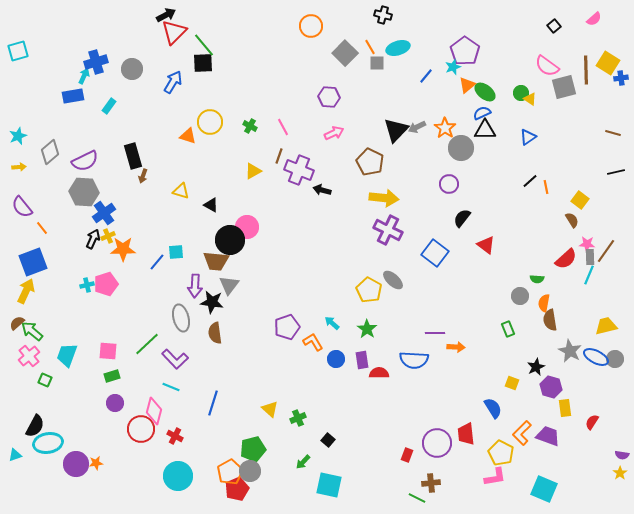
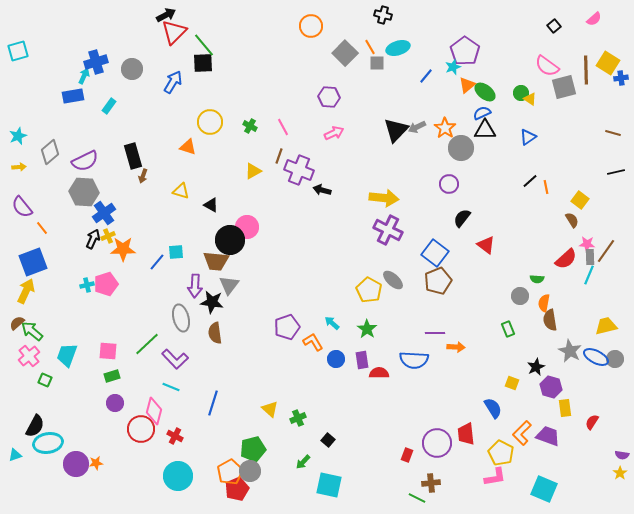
orange triangle at (188, 136): moved 11 px down
brown pentagon at (370, 162): moved 68 px right, 119 px down; rotated 24 degrees clockwise
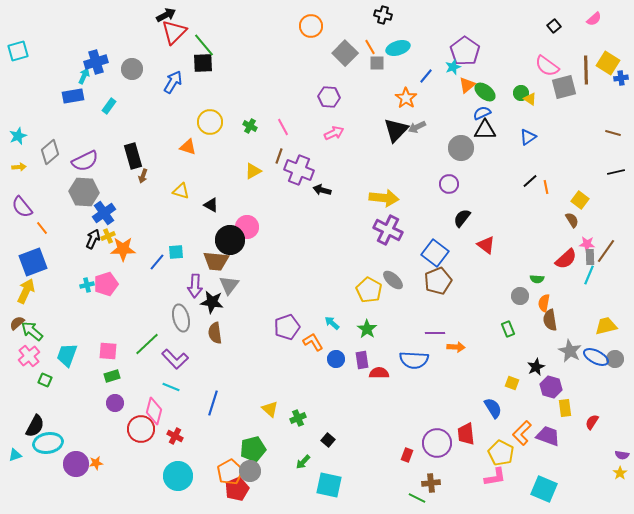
orange star at (445, 128): moved 39 px left, 30 px up
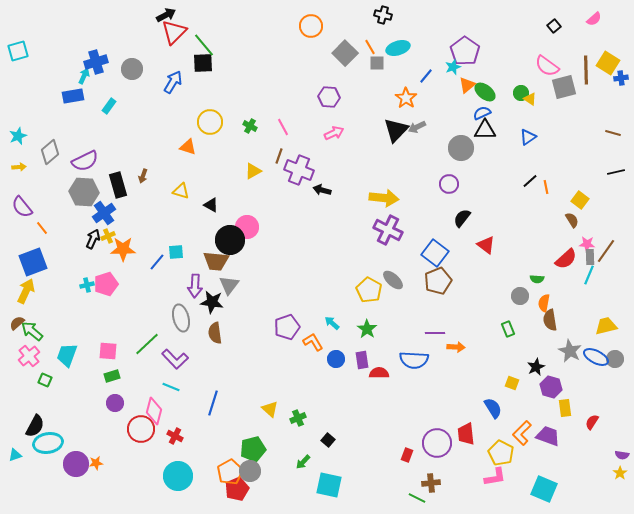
black rectangle at (133, 156): moved 15 px left, 29 px down
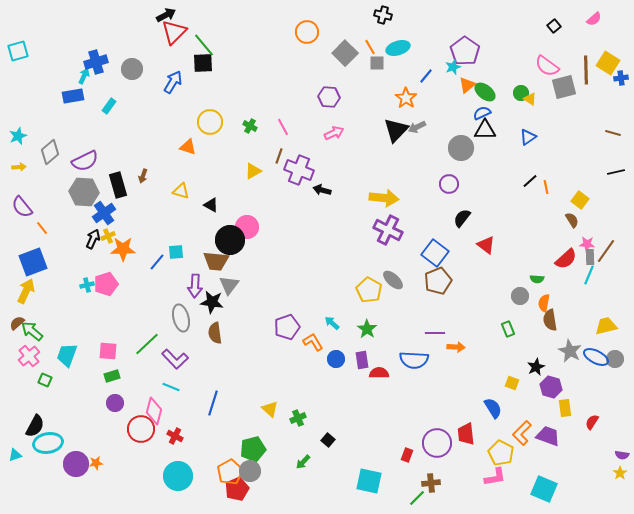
orange circle at (311, 26): moved 4 px left, 6 px down
cyan square at (329, 485): moved 40 px right, 4 px up
green line at (417, 498): rotated 72 degrees counterclockwise
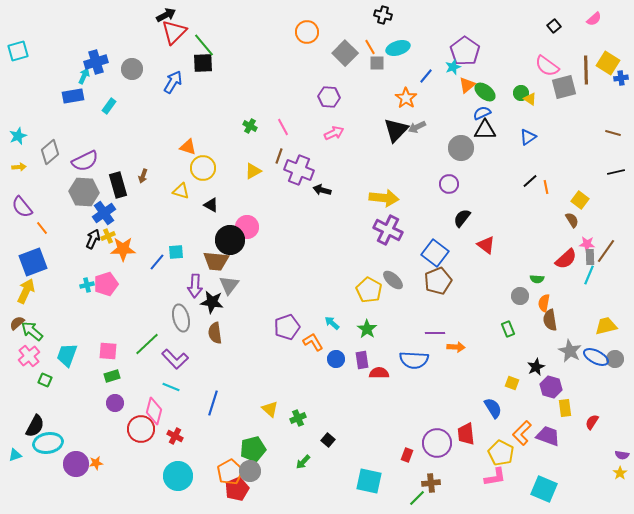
yellow circle at (210, 122): moved 7 px left, 46 px down
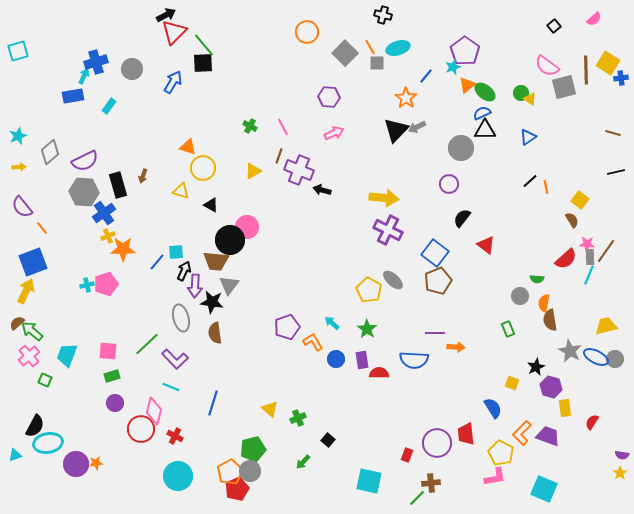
black arrow at (93, 239): moved 91 px right, 32 px down
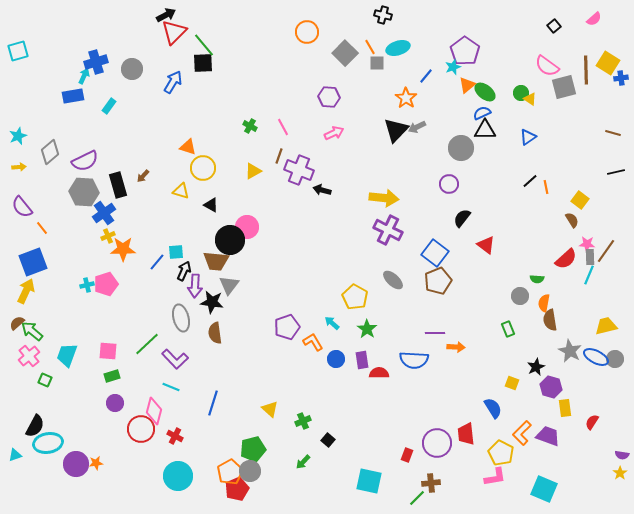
brown arrow at (143, 176): rotated 24 degrees clockwise
yellow pentagon at (369, 290): moved 14 px left, 7 px down
green cross at (298, 418): moved 5 px right, 3 px down
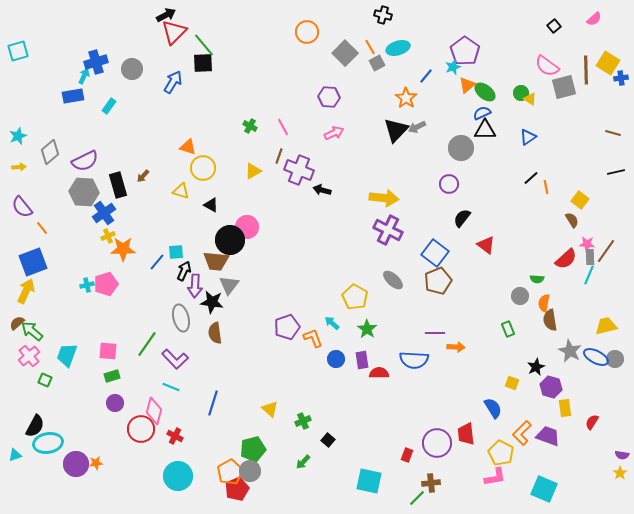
gray square at (377, 63): rotated 28 degrees counterclockwise
black line at (530, 181): moved 1 px right, 3 px up
orange L-shape at (313, 342): moved 4 px up; rotated 10 degrees clockwise
green line at (147, 344): rotated 12 degrees counterclockwise
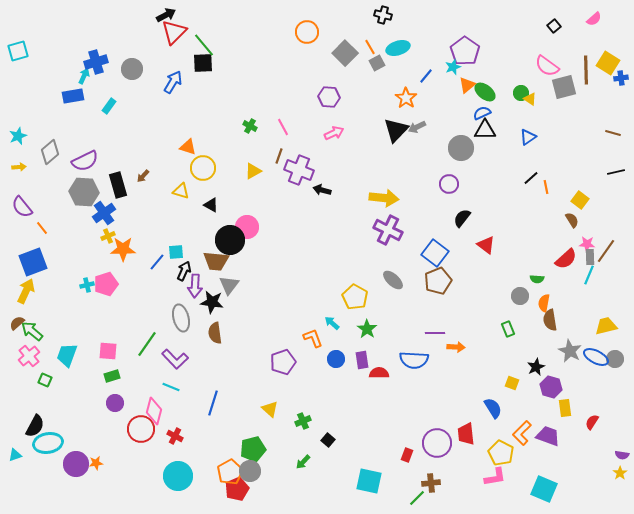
purple pentagon at (287, 327): moved 4 px left, 35 px down
